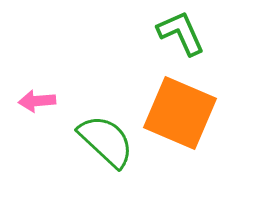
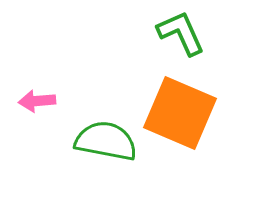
green semicircle: rotated 32 degrees counterclockwise
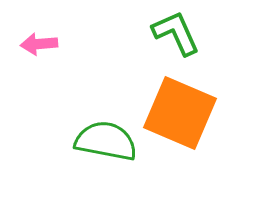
green L-shape: moved 5 px left
pink arrow: moved 2 px right, 57 px up
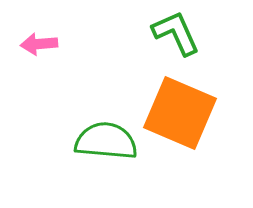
green semicircle: rotated 6 degrees counterclockwise
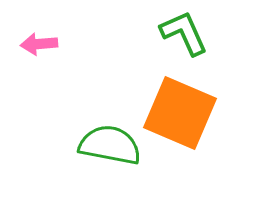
green L-shape: moved 8 px right
green semicircle: moved 4 px right, 4 px down; rotated 6 degrees clockwise
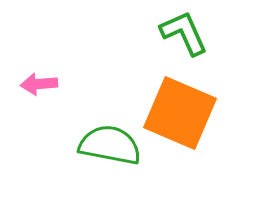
pink arrow: moved 40 px down
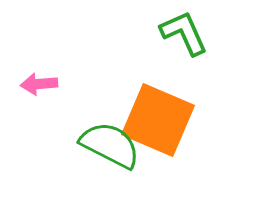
orange square: moved 22 px left, 7 px down
green semicircle: rotated 16 degrees clockwise
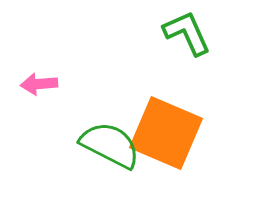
green L-shape: moved 3 px right
orange square: moved 8 px right, 13 px down
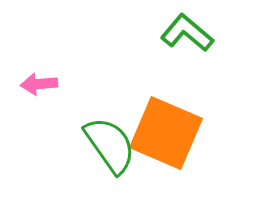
green L-shape: rotated 26 degrees counterclockwise
green semicircle: rotated 28 degrees clockwise
